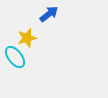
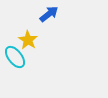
yellow star: moved 1 px right, 2 px down; rotated 24 degrees counterclockwise
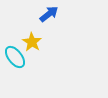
yellow star: moved 4 px right, 2 px down
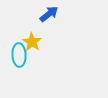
cyan ellipse: moved 4 px right, 2 px up; rotated 35 degrees clockwise
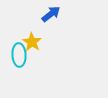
blue arrow: moved 2 px right
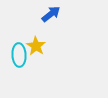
yellow star: moved 4 px right, 4 px down
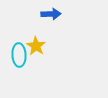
blue arrow: rotated 36 degrees clockwise
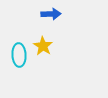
yellow star: moved 7 px right
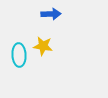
yellow star: rotated 24 degrees counterclockwise
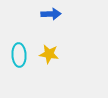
yellow star: moved 6 px right, 8 px down
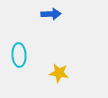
yellow star: moved 10 px right, 19 px down
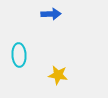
yellow star: moved 1 px left, 2 px down
